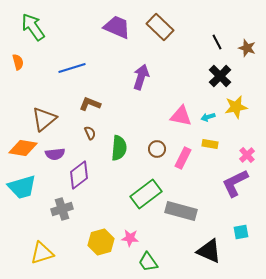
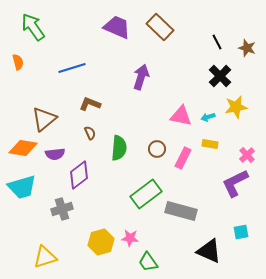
yellow triangle: moved 3 px right, 4 px down
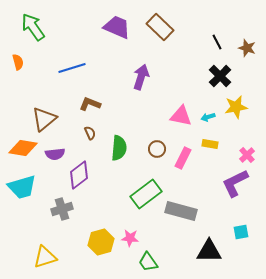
black triangle: rotated 24 degrees counterclockwise
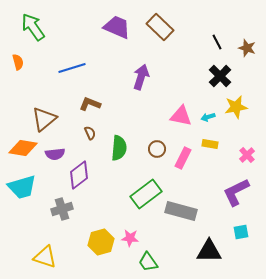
purple L-shape: moved 1 px right, 9 px down
yellow triangle: rotated 35 degrees clockwise
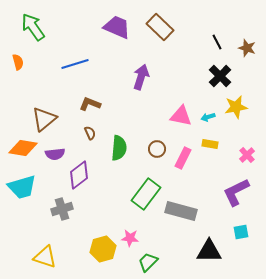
blue line: moved 3 px right, 4 px up
green rectangle: rotated 16 degrees counterclockwise
yellow hexagon: moved 2 px right, 7 px down
green trapezoid: rotated 80 degrees clockwise
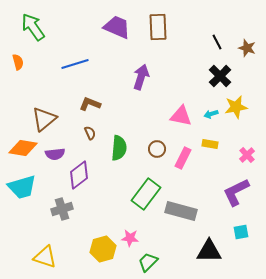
brown rectangle: moved 2 px left; rotated 44 degrees clockwise
cyan arrow: moved 3 px right, 3 px up
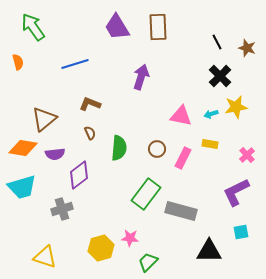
purple trapezoid: rotated 144 degrees counterclockwise
yellow hexagon: moved 2 px left, 1 px up
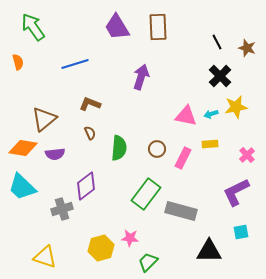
pink triangle: moved 5 px right
yellow rectangle: rotated 14 degrees counterclockwise
purple diamond: moved 7 px right, 11 px down
cyan trapezoid: rotated 60 degrees clockwise
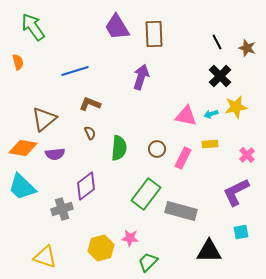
brown rectangle: moved 4 px left, 7 px down
blue line: moved 7 px down
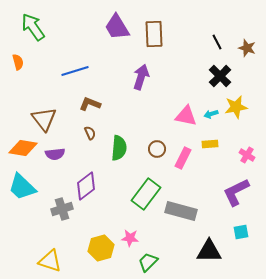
brown triangle: rotated 28 degrees counterclockwise
pink cross: rotated 14 degrees counterclockwise
yellow triangle: moved 5 px right, 4 px down
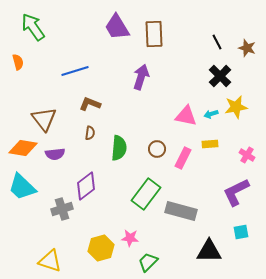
brown semicircle: rotated 32 degrees clockwise
